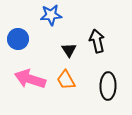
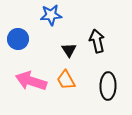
pink arrow: moved 1 px right, 2 px down
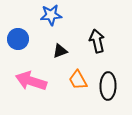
black triangle: moved 9 px left, 1 px down; rotated 42 degrees clockwise
orange trapezoid: moved 12 px right
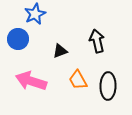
blue star: moved 16 px left, 1 px up; rotated 20 degrees counterclockwise
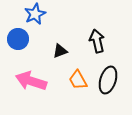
black ellipse: moved 6 px up; rotated 16 degrees clockwise
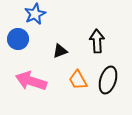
black arrow: rotated 10 degrees clockwise
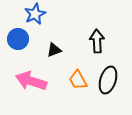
black triangle: moved 6 px left, 1 px up
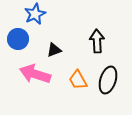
pink arrow: moved 4 px right, 7 px up
